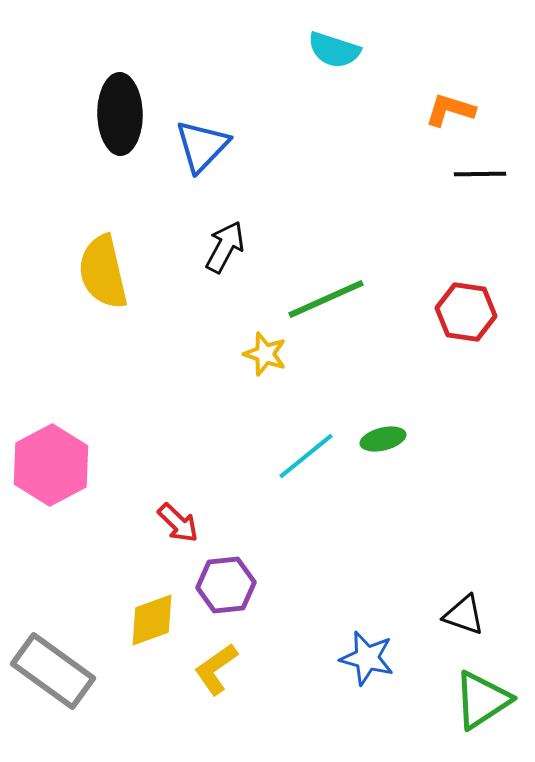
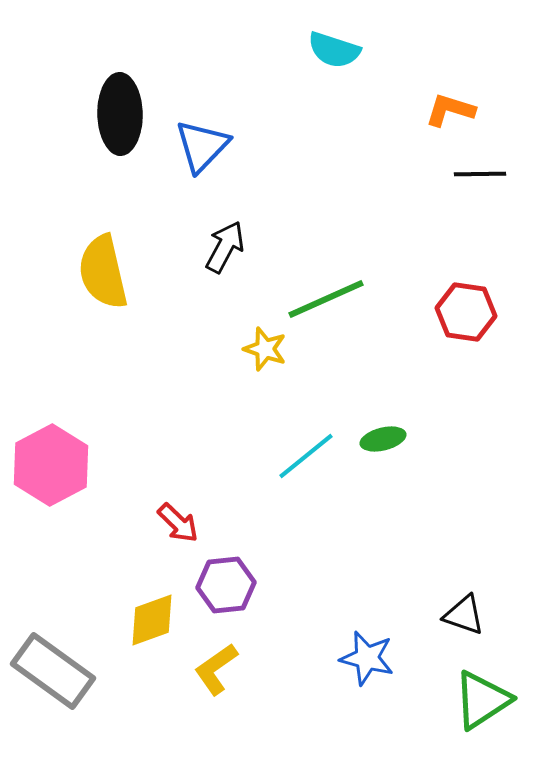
yellow star: moved 5 px up
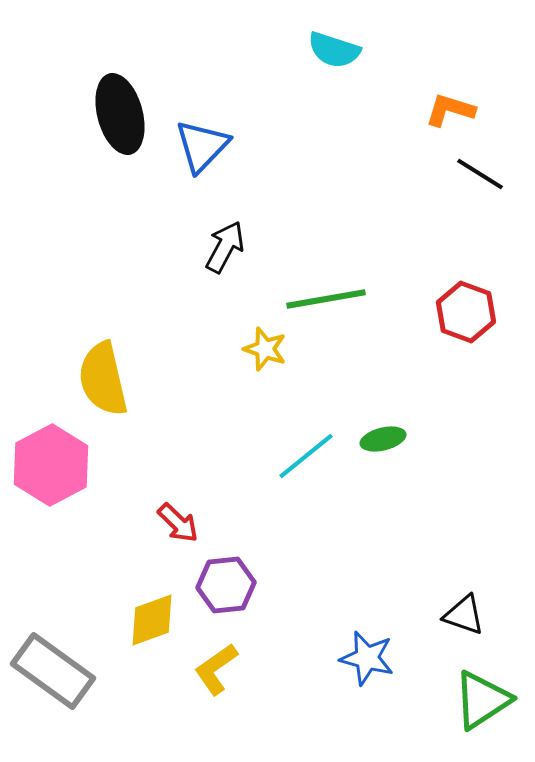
black ellipse: rotated 14 degrees counterclockwise
black line: rotated 33 degrees clockwise
yellow semicircle: moved 107 px down
green line: rotated 14 degrees clockwise
red hexagon: rotated 12 degrees clockwise
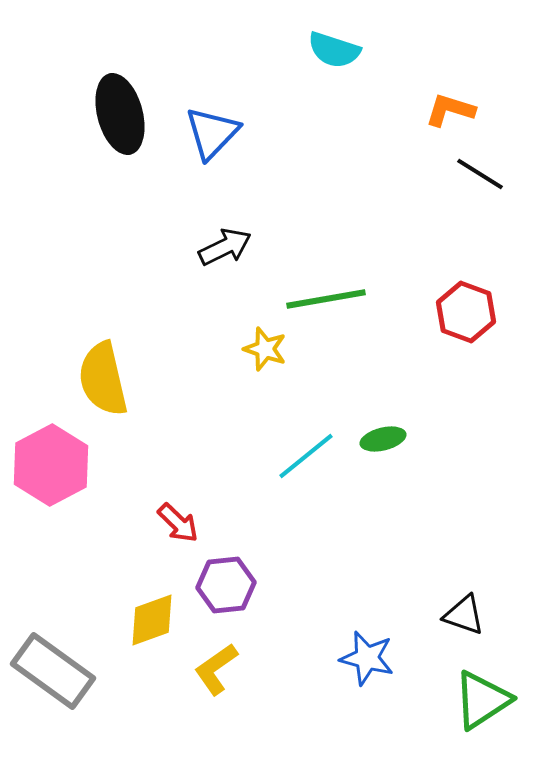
blue triangle: moved 10 px right, 13 px up
black arrow: rotated 36 degrees clockwise
